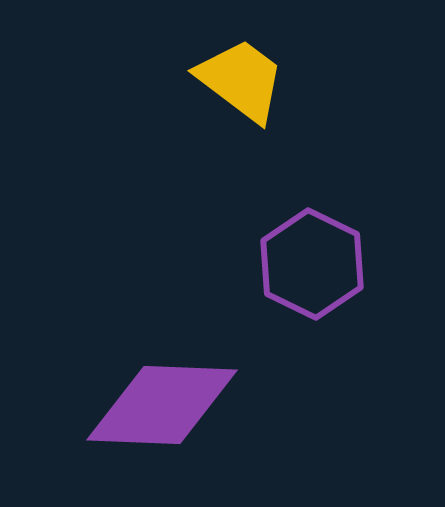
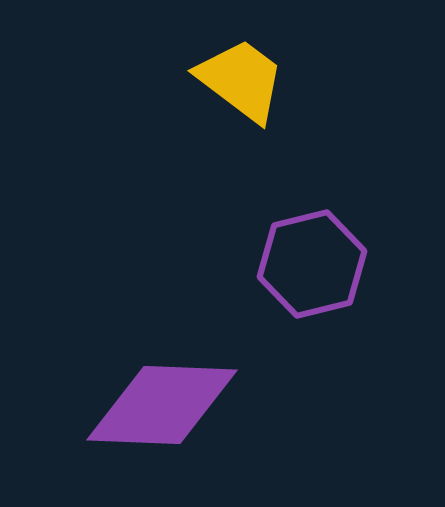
purple hexagon: rotated 20 degrees clockwise
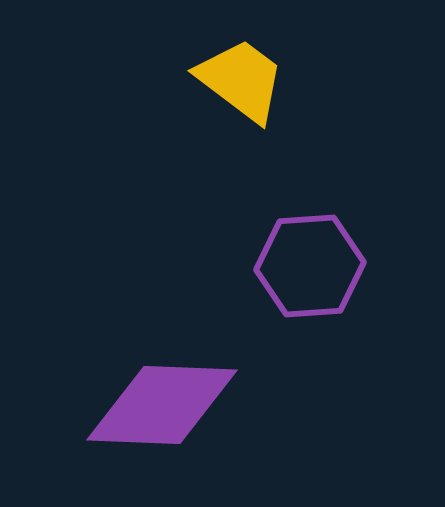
purple hexagon: moved 2 px left, 2 px down; rotated 10 degrees clockwise
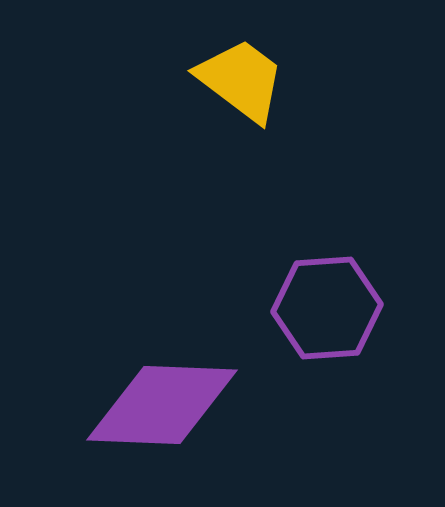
purple hexagon: moved 17 px right, 42 px down
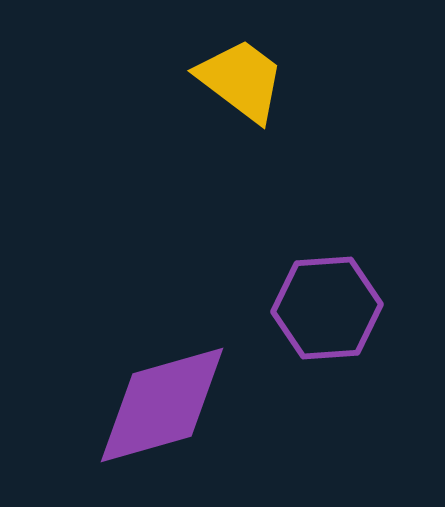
purple diamond: rotated 18 degrees counterclockwise
